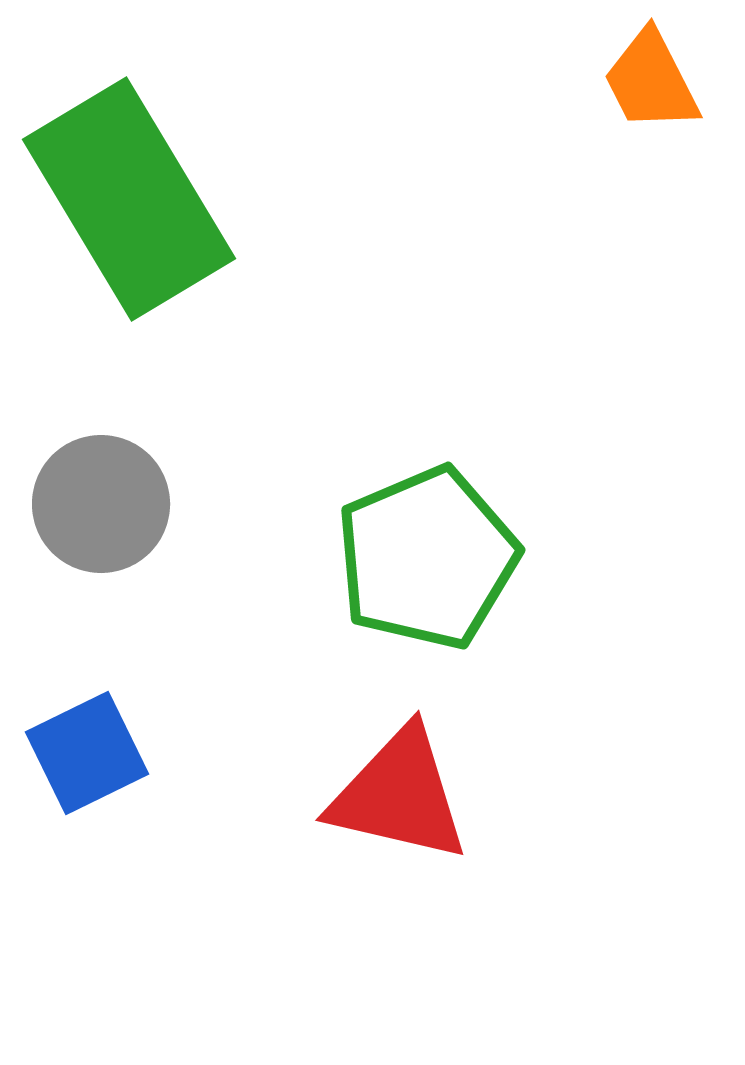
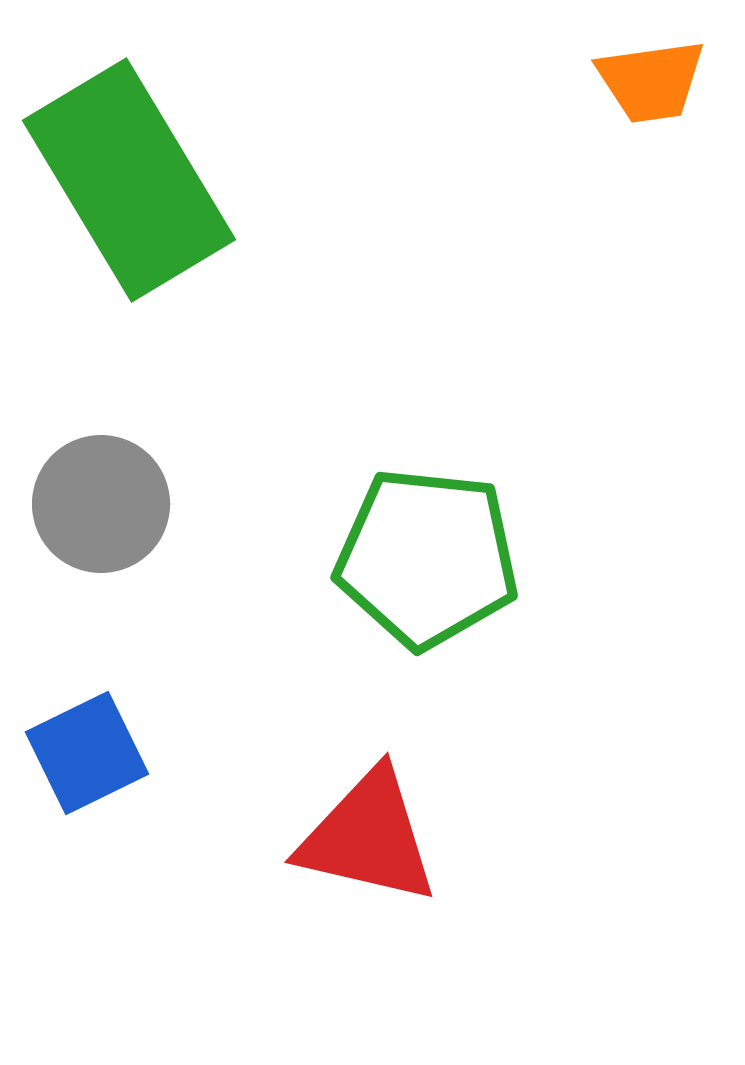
orange trapezoid: rotated 71 degrees counterclockwise
green rectangle: moved 19 px up
green pentagon: rotated 29 degrees clockwise
red triangle: moved 31 px left, 42 px down
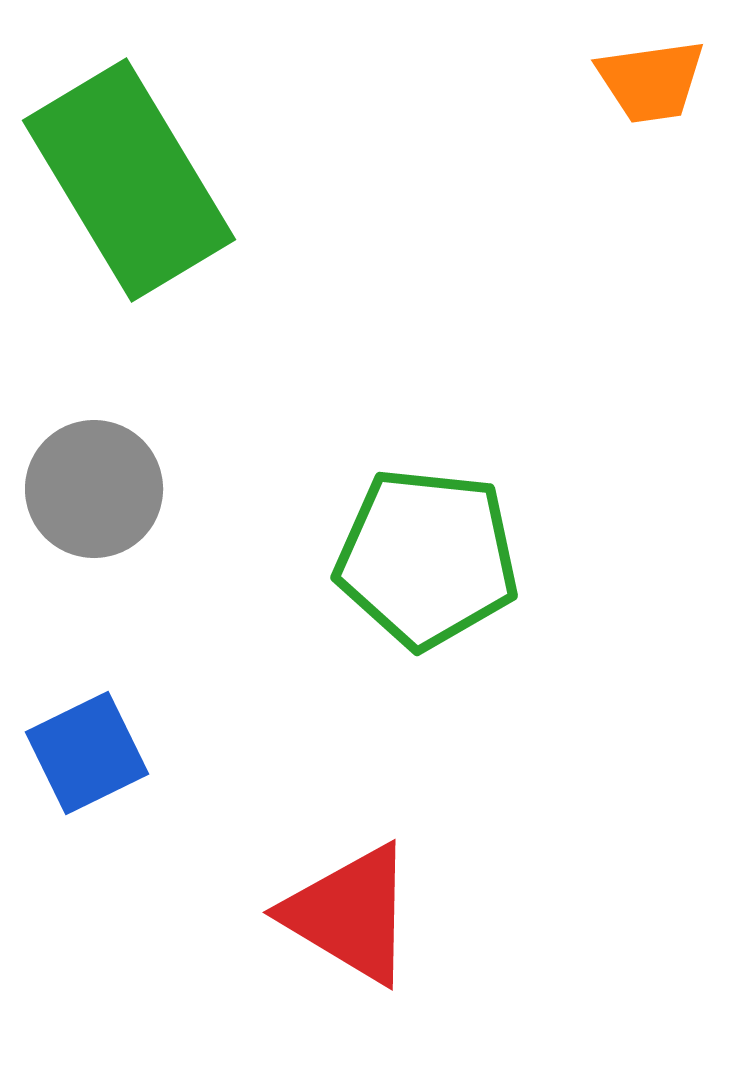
gray circle: moved 7 px left, 15 px up
red triangle: moved 18 px left, 77 px down; rotated 18 degrees clockwise
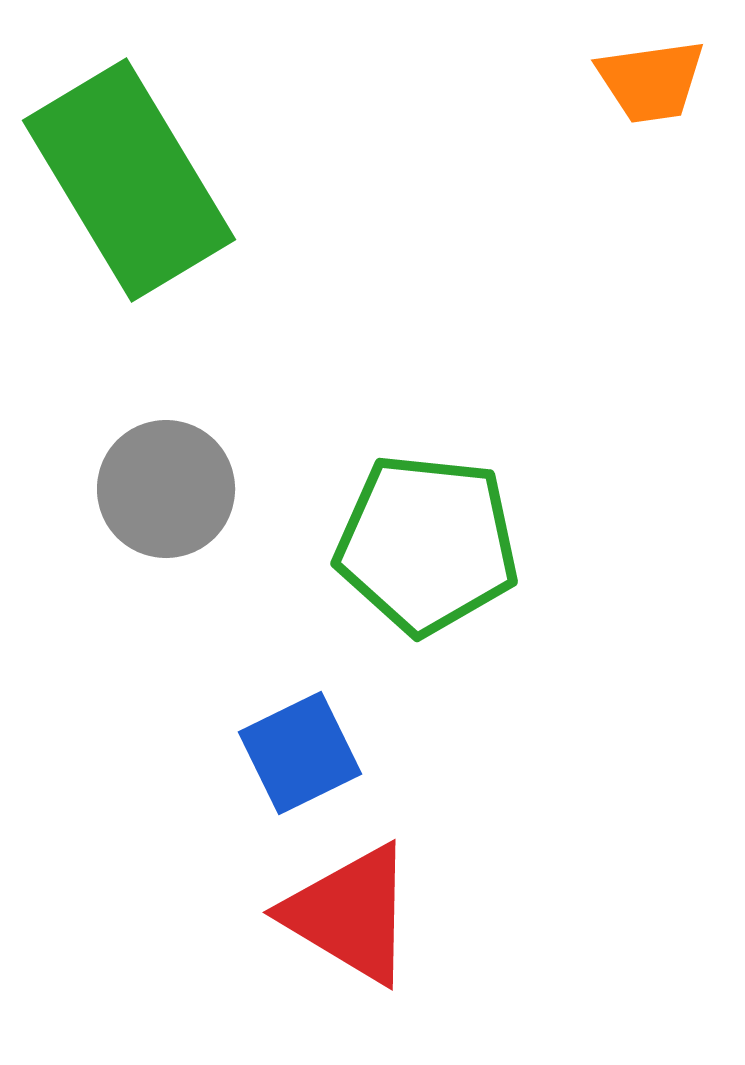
gray circle: moved 72 px right
green pentagon: moved 14 px up
blue square: moved 213 px right
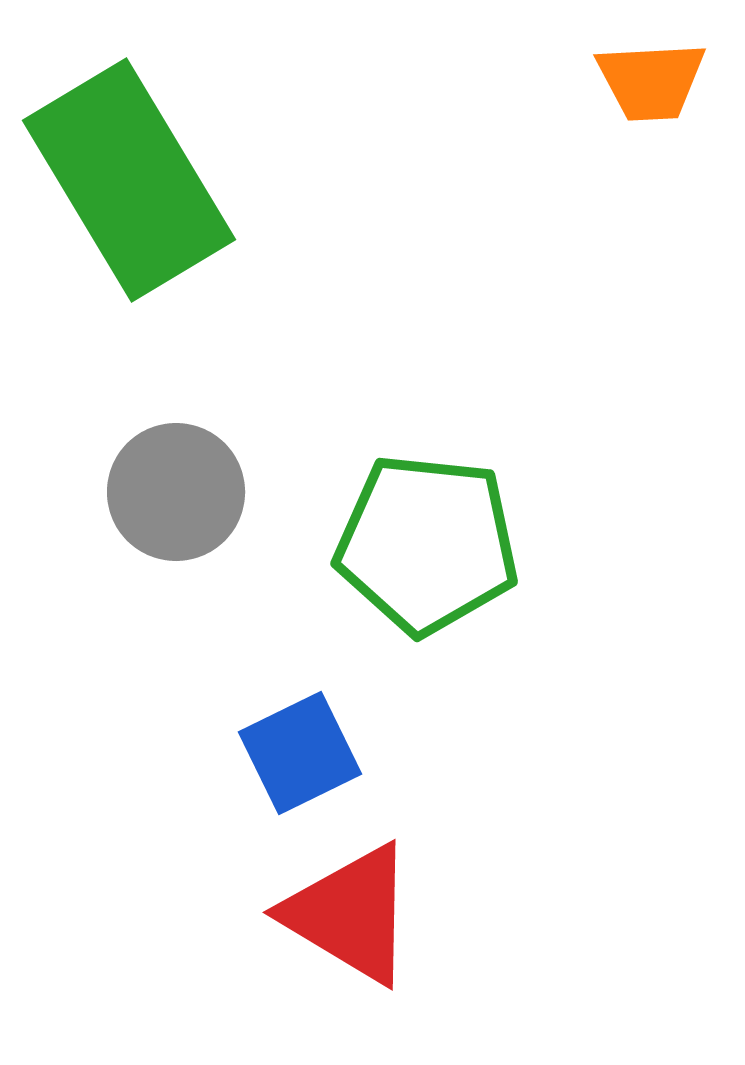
orange trapezoid: rotated 5 degrees clockwise
gray circle: moved 10 px right, 3 px down
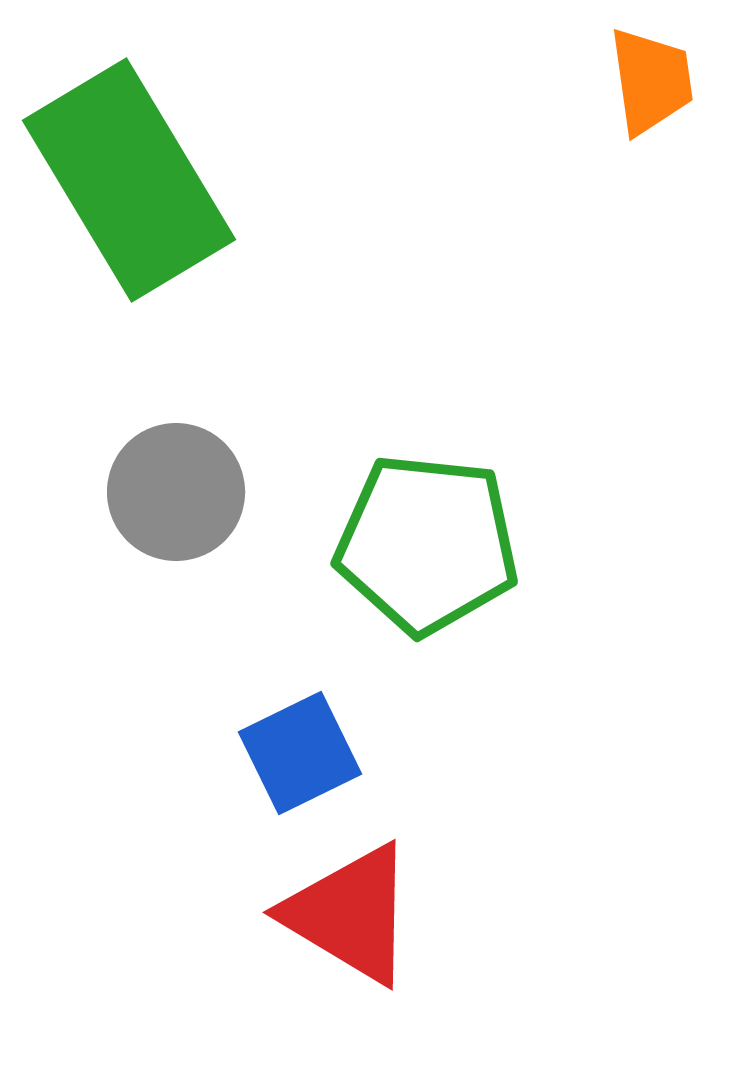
orange trapezoid: rotated 95 degrees counterclockwise
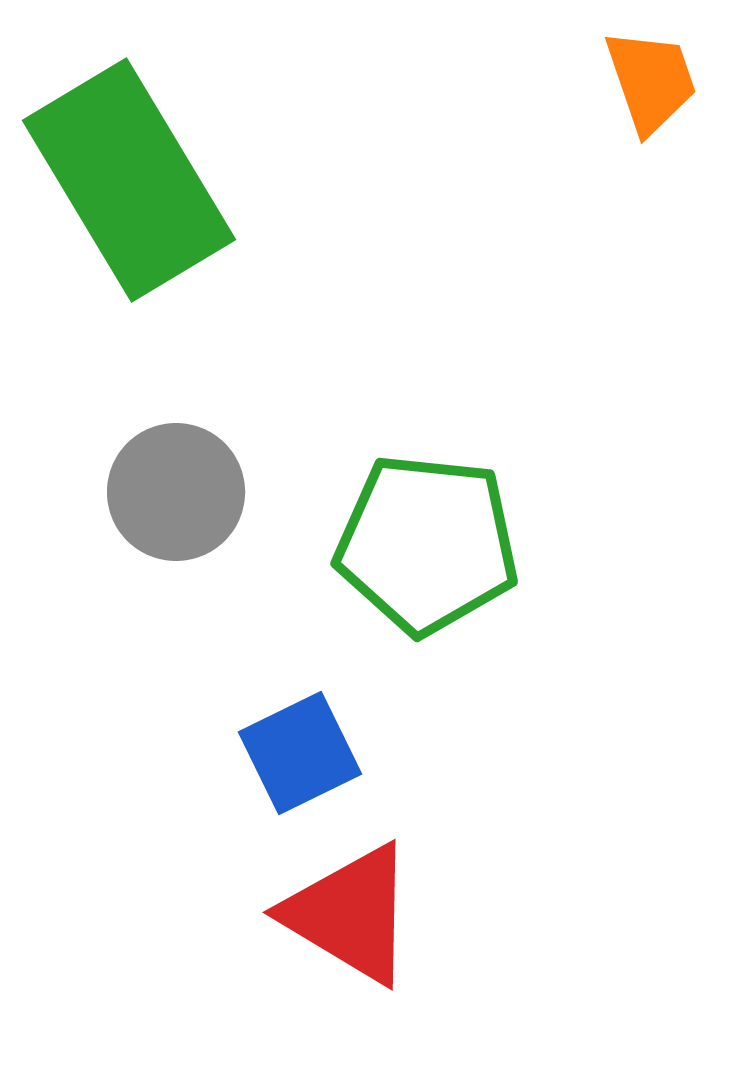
orange trapezoid: rotated 11 degrees counterclockwise
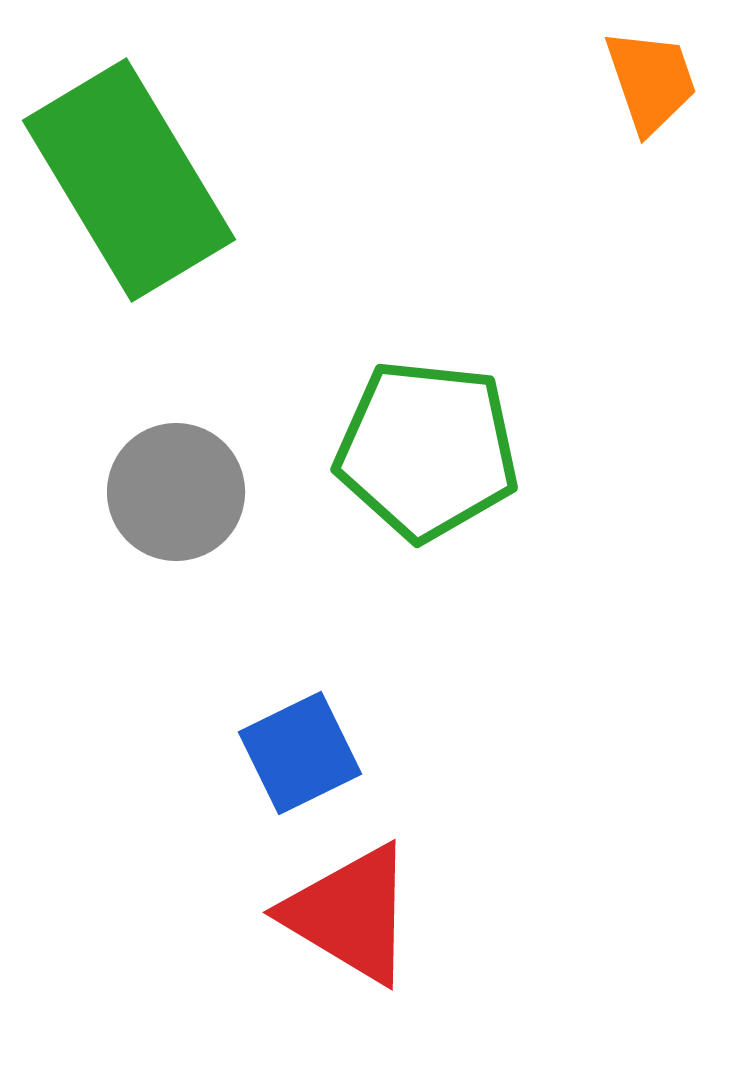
green pentagon: moved 94 px up
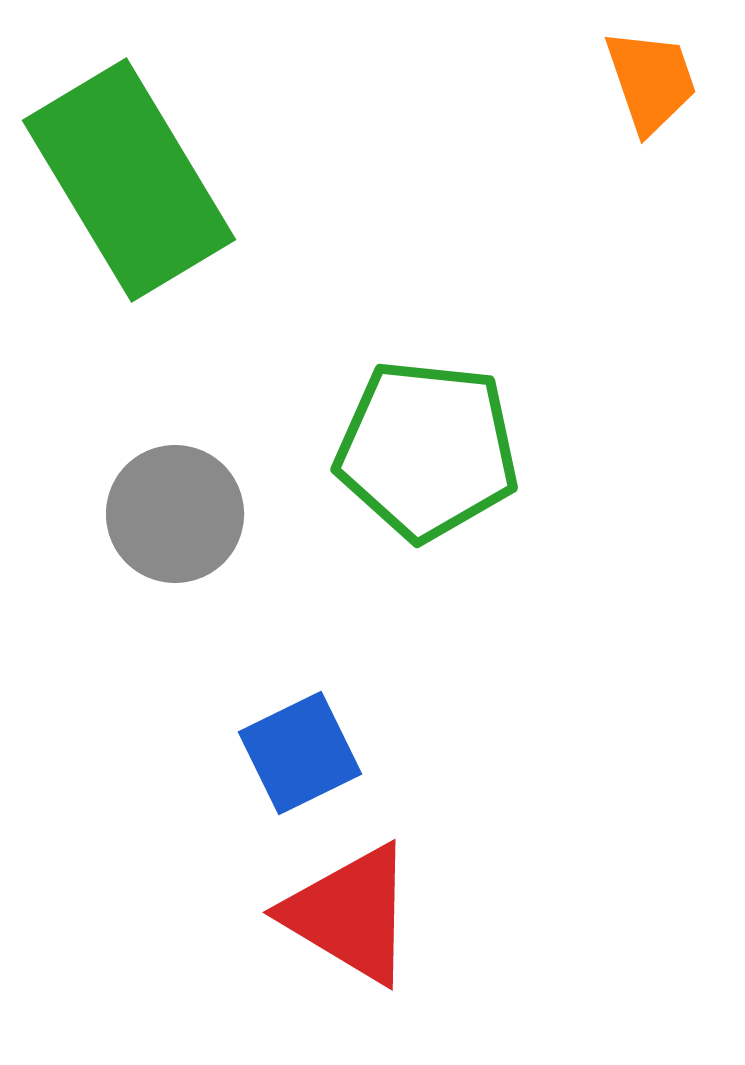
gray circle: moved 1 px left, 22 px down
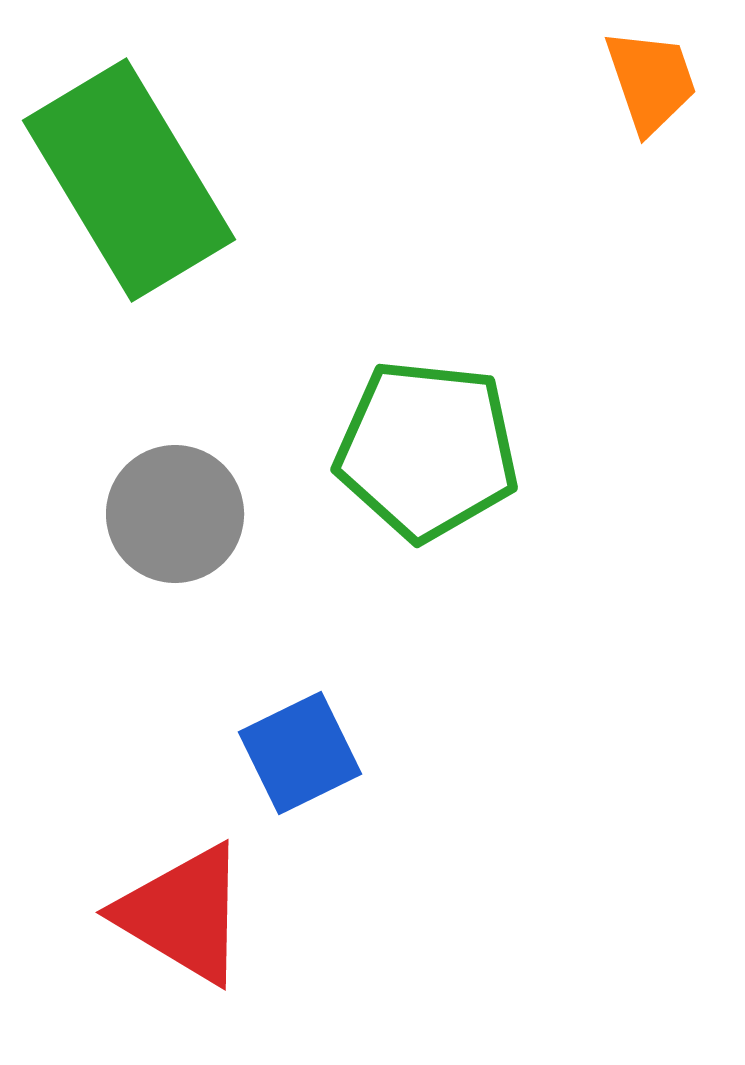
red triangle: moved 167 px left
